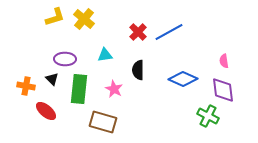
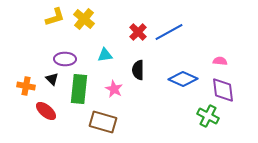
pink semicircle: moved 4 px left; rotated 104 degrees clockwise
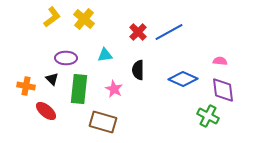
yellow L-shape: moved 3 px left; rotated 20 degrees counterclockwise
purple ellipse: moved 1 px right, 1 px up
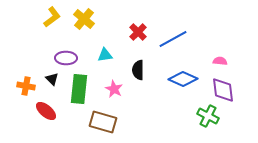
blue line: moved 4 px right, 7 px down
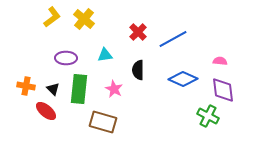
black triangle: moved 1 px right, 10 px down
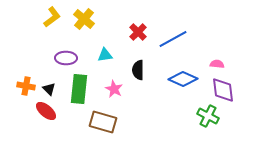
pink semicircle: moved 3 px left, 3 px down
black triangle: moved 4 px left
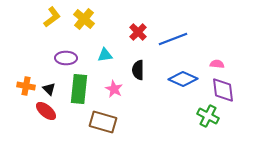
blue line: rotated 8 degrees clockwise
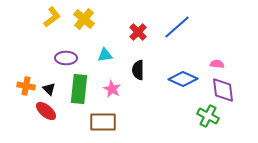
blue line: moved 4 px right, 12 px up; rotated 20 degrees counterclockwise
pink star: moved 2 px left
brown rectangle: rotated 16 degrees counterclockwise
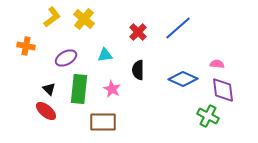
blue line: moved 1 px right, 1 px down
purple ellipse: rotated 30 degrees counterclockwise
orange cross: moved 40 px up
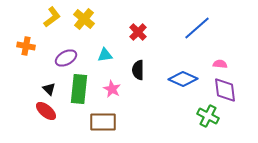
blue line: moved 19 px right
pink semicircle: moved 3 px right
purple diamond: moved 2 px right
